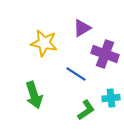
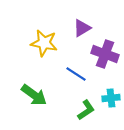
green arrow: rotated 36 degrees counterclockwise
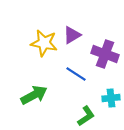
purple triangle: moved 10 px left, 7 px down
green arrow: rotated 64 degrees counterclockwise
green L-shape: moved 6 px down
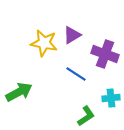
green arrow: moved 15 px left, 3 px up
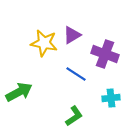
green L-shape: moved 12 px left
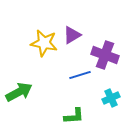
purple cross: moved 1 px down
blue line: moved 4 px right, 1 px down; rotated 50 degrees counterclockwise
cyan cross: rotated 18 degrees counterclockwise
green L-shape: rotated 30 degrees clockwise
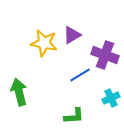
blue line: rotated 15 degrees counterclockwise
green arrow: rotated 76 degrees counterclockwise
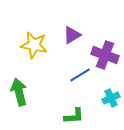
yellow star: moved 10 px left, 2 px down
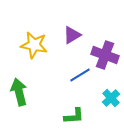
cyan cross: rotated 18 degrees counterclockwise
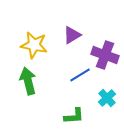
green arrow: moved 9 px right, 11 px up
cyan cross: moved 4 px left
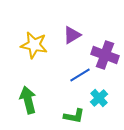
green arrow: moved 19 px down
cyan cross: moved 8 px left
green L-shape: rotated 15 degrees clockwise
